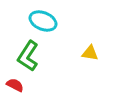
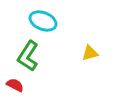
yellow triangle: rotated 24 degrees counterclockwise
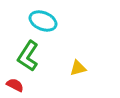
yellow triangle: moved 12 px left, 15 px down
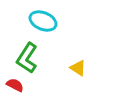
green L-shape: moved 1 px left, 2 px down
yellow triangle: rotated 48 degrees clockwise
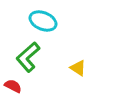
green L-shape: moved 1 px right, 1 px up; rotated 16 degrees clockwise
red semicircle: moved 2 px left, 1 px down
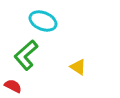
green L-shape: moved 2 px left, 2 px up
yellow triangle: moved 1 px up
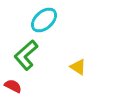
cyan ellipse: moved 1 px right, 1 px up; rotated 64 degrees counterclockwise
